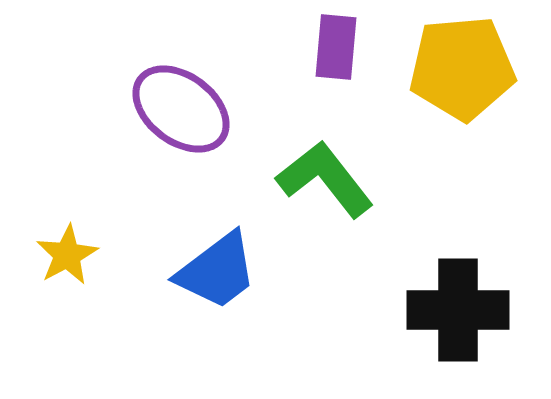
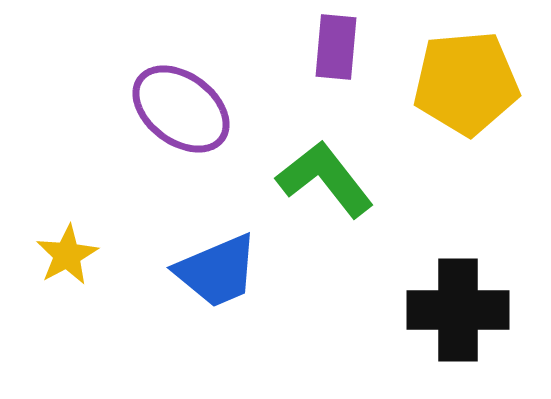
yellow pentagon: moved 4 px right, 15 px down
blue trapezoid: rotated 14 degrees clockwise
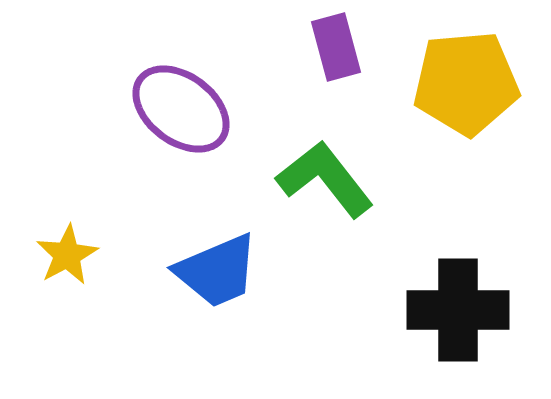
purple rectangle: rotated 20 degrees counterclockwise
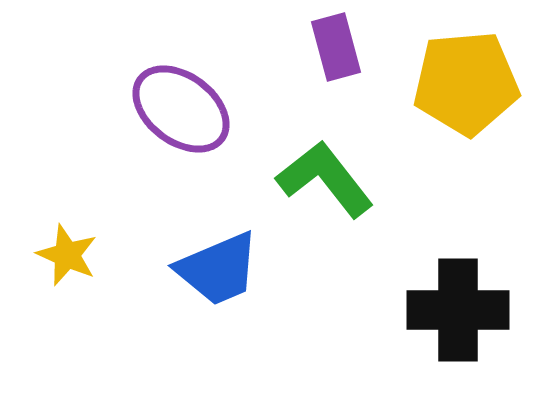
yellow star: rotated 20 degrees counterclockwise
blue trapezoid: moved 1 px right, 2 px up
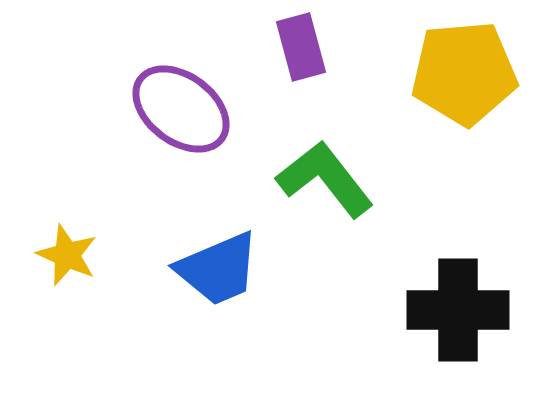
purple rectangle: moved 35 px left
yellow pentagon: moved 2 px left, 10 px up
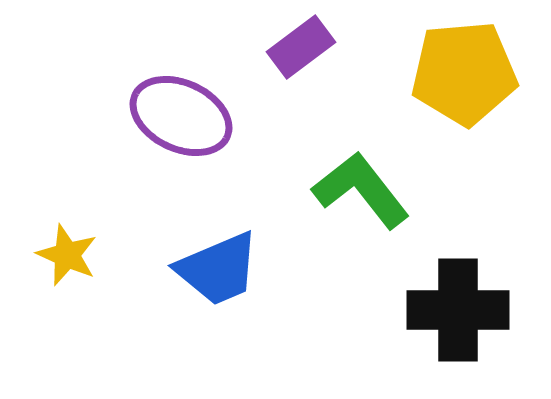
purple rectangle: rotated 68 degrees clockwise
purple ellipse: moved 7 px down; rotated 12 degrees counterclockwise
green L-shape: moved 36 px right, 11 px down
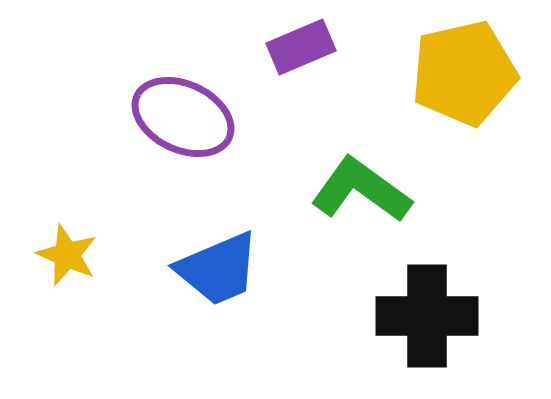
purple rectangle: rotated 14 degrees clockwise
yellow pentagon: rotated 8 degrees counterclockwise
purple ellipse: moved 2 px right, 1 px down
green L-shape: rotated 16 degrees counterclockwise
black cross: moved 31 px left, 6 px down
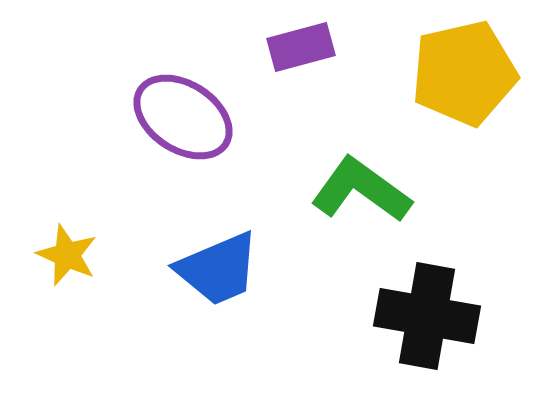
purple rectangle: rotated 8 degrees clockwise
purple ellipse: rotated 8 degrees clockwise
black cross: rotated 10 degrees clockwise
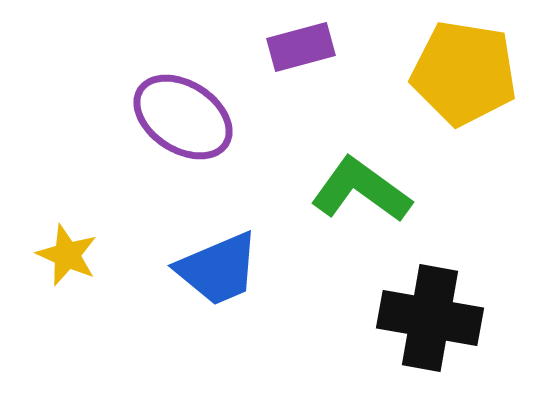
yellow pentagon: rotated 22 degrees clockwise
black cross: moved 3 px right, 2 px down
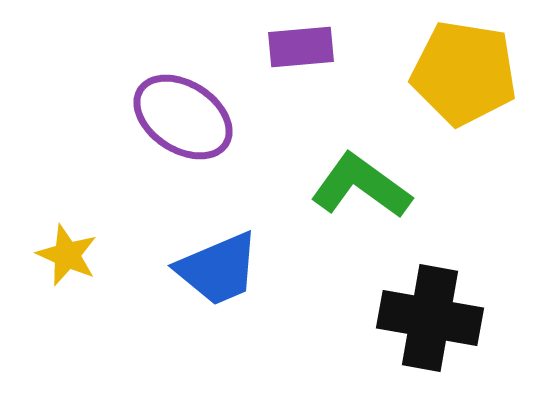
purple rectangle: rotated 10 degrees clockwise
green L-shape: moved 4 px up
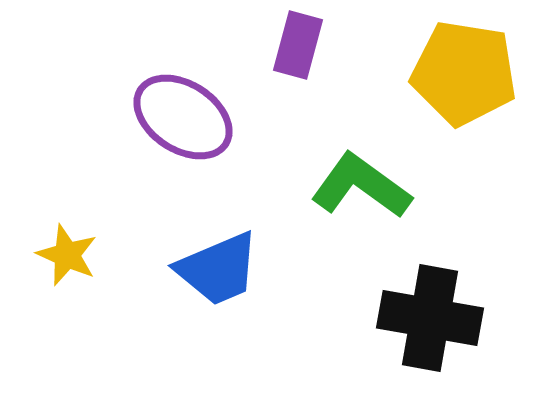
purple rectangle: moved 3 px left, 2 px up; rotated 70 degrees counterclockwise
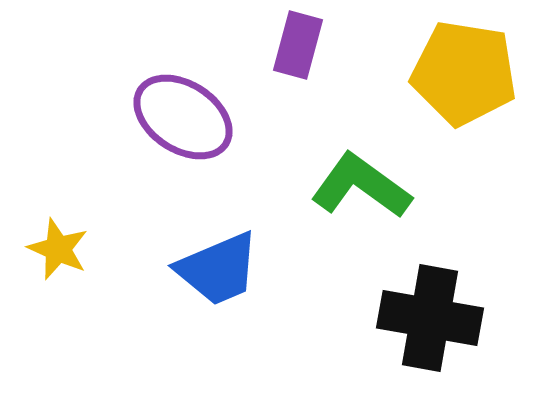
yellow star: moved 9 px left, 6 px up
